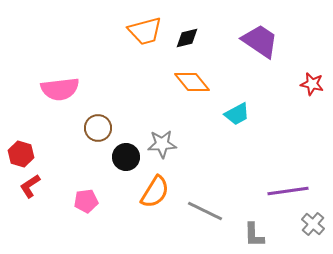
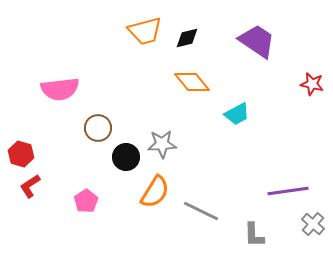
purple trapezoid: moved 3 px left
pink pentagon: rotated 25 degrees counterclockwise
gray line: moved 4 px left
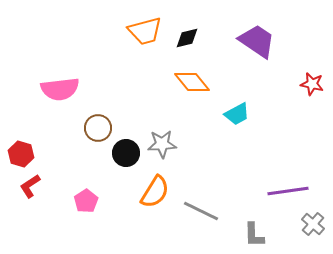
black circle: moved 4 px up
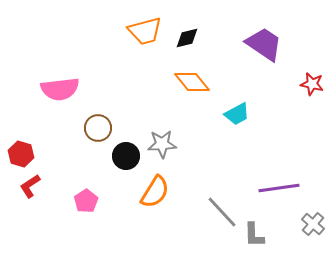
purple trapezoid: moved 7 px right, 3 px down
black circle: moved 3 px down
purple line: moved 9 px left, 3 px up
gray line: moved 21 px right, 1 px down; rotated 21 degrees clockwise
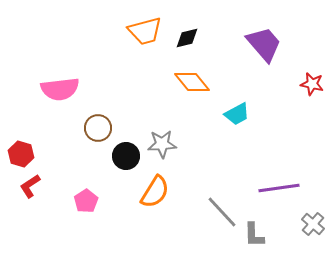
purple trapezoid: rotated 15 degrees clockwise
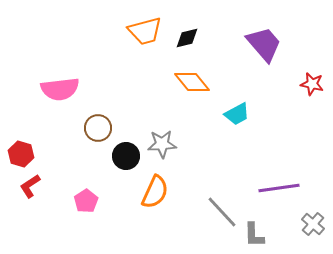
orange semicircle: rotated 8 degrees counterclockwise
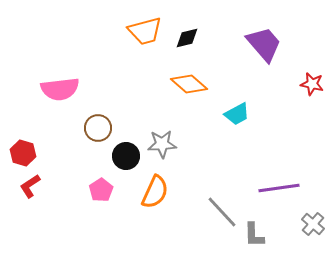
orange diamond: moved 3 px left, 2 px down; rotated 9 degrees counterclockwise
red hexagon: moved 2 px right, 1 px up
pink pentagon: moved 15 px right, 11 px up
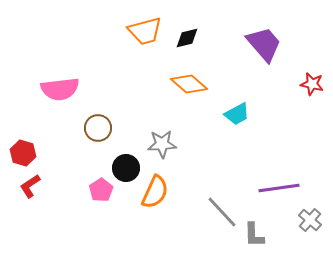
black circle: moved 12 px down
gray cross: moved 3 px left, 4 px up
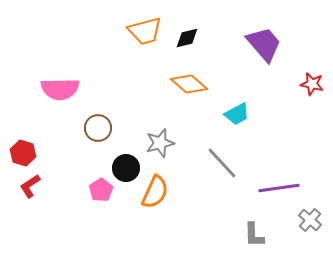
pink semicircle: rotated 6 degrees clockwise
gray star: moved 2 px left, 1 px up; rotated 12 degrees counterclockwise
gray line: moved 49 px up
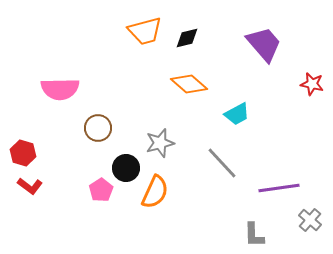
red L-shape: rotated 110 degrees counterclockwise
